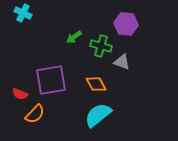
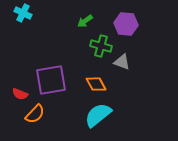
green arrow: moved 11 px right, 16 px up
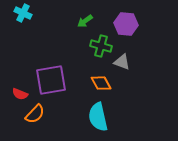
orange diamond: moved 5 px right, 1 px up
cyan semicircle: moved 2 px down; rotated 64 degrees counterclockwise
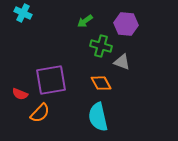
orange semicircle: moved 5 px right, 1 px up
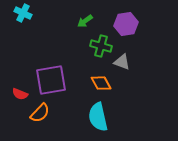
purple hexagon: rotated 15 degrees counterclockwise
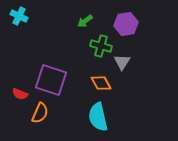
cyan cross: moved 4 px left, 3 px down
gray triangle: rotated 42 degrees clockwise
purple square: rotated 28 degrees clockwise
orange semicircle: rotated 20 degrees counterclockwise
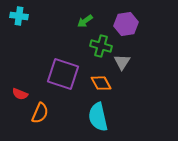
cyan cross: rotated 18 degrees counterclockwise
purple square: moved 12 px right, 6 px up
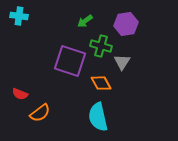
purple square: moved 7 px right, 13 px up
orange semicircle: rotated 30 degrees clockwise
